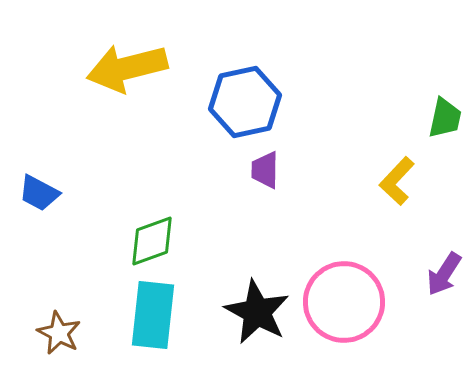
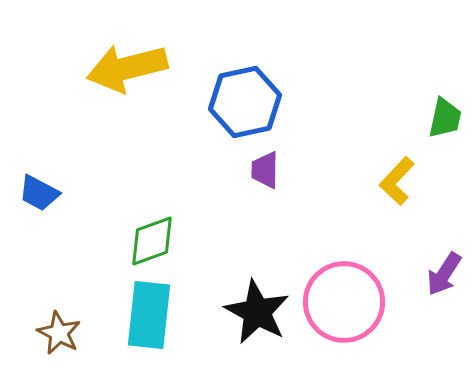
cyan rectangle: moved 4 px left
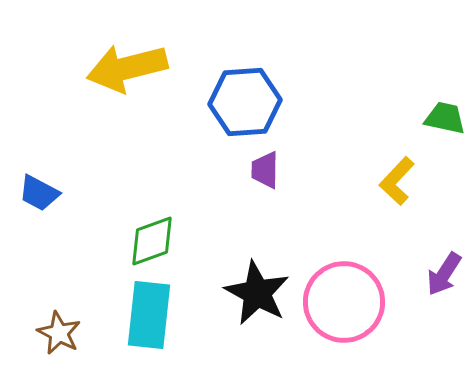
blue hexagon: rotated 8 degrees clockwise
green trapezoid: rotated 90 degrees counterclockwise
black star: moved 19 px up
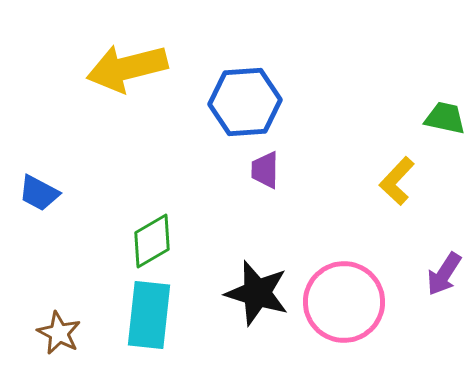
green diamond: rotated 10 degrees counterclockwise
black star: rotated 12 degrees counterclockwise
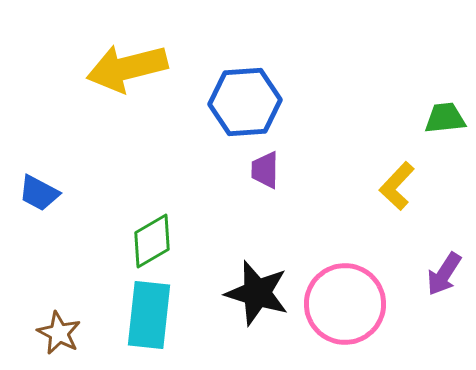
green trapezoid: rotated 18 degrees counterclockwise
yellow L-shape: moved 5 px down
pink circle: moved 1 px right, 2 px down
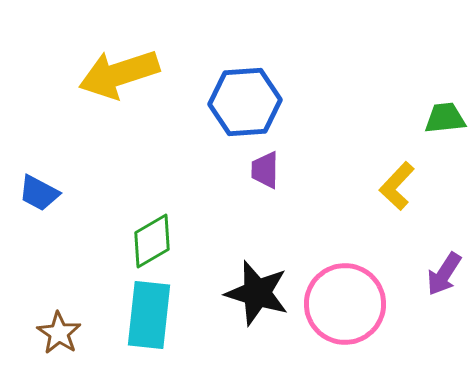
yellow arrow: moved 8 px left, 6 px down; rotated 4 degrees counterclockwise
brown star: rotated 6 degrees clockwise
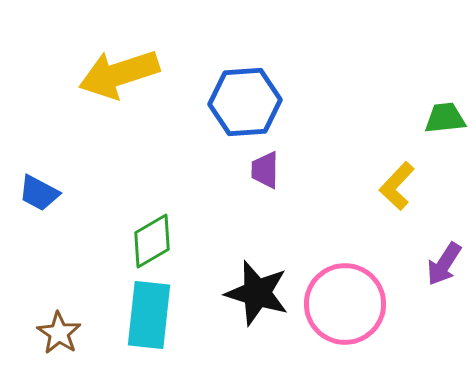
purple arrow: moved 10 px up
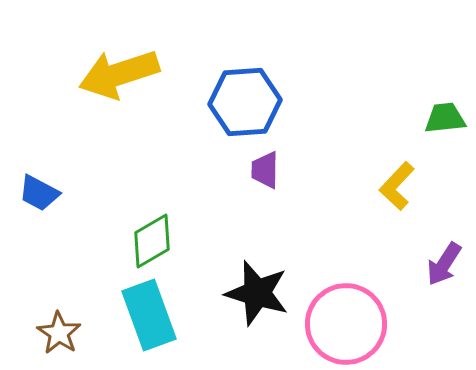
pink circle: moved 1 px right, 20 px down
cyan rectangle: rotated 26 degrees counterclockwise
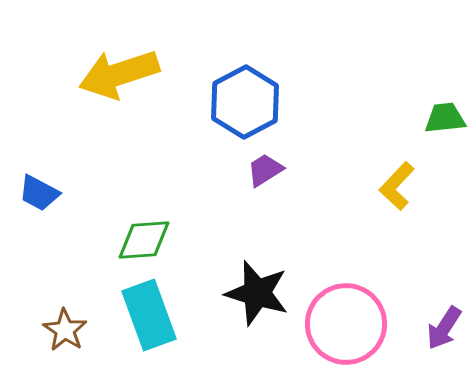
blue hexagon: rotated 24 degrees counterclockwise
purple trapezoid: rotated 57 degrees clockwise
green diamond: moved 8 px left, 1 px up; rotated 26 degrees clockwise
purple arrow: moved 64 px down
brown star: moved 6 px right, 3 px up
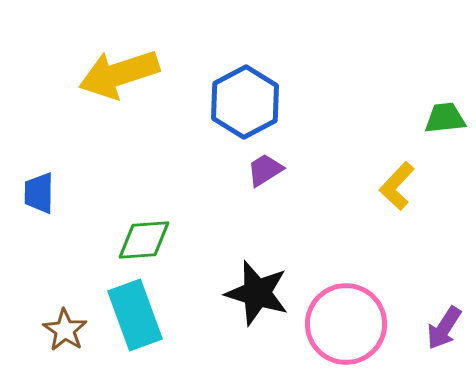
blue trapezoid: rotated 63 degrees clockwise
cyan rectangle: moved 14 px left
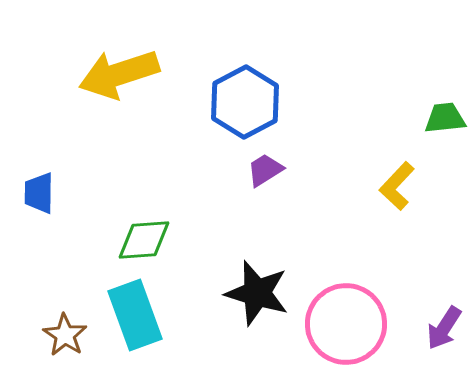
brown star: moved 5 px down
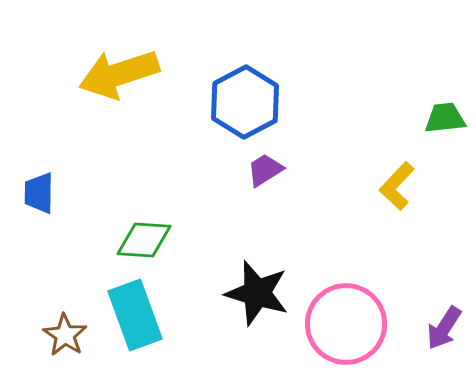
green diamond: rotated 8 degrees clockwise
